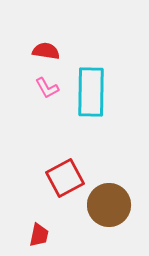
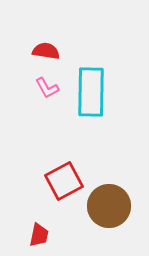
red square: moved 1 px left, 3 px down
brown circle: moved 1 px down
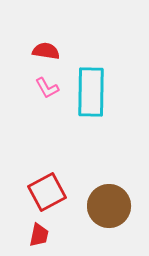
red square: moved 17 px left, 11 px down
